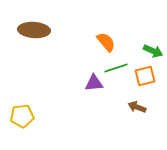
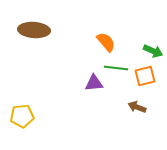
green line: rotated 25 degrees clockwise
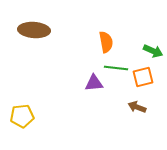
orange semicircle: rotated 30 degrees clockwise
orange square: moved 2 px left, 1 px down
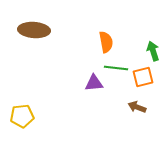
green arrow: rotated 132 degrees counterclockwise
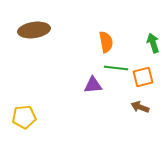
brown ellipse: rotated 12 degrees counterclockwise
green arrow: moved 8 px up
purple triangle: moved 1 px left, 2 px down
brown arrow: moved 3 px right
yellow pentagon: moved 2 px right, 1 px down
